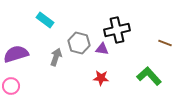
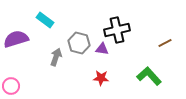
brown line: rotated 48 degrees counterclockwise
purple semicircle: moved 15 px up
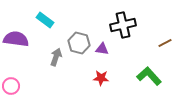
black cross: moved 6 px right, 5 px up
purple semicircle: rotated 25 degrees clockwise
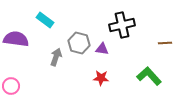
black cross: moved 1 px left
brown line: rotated 24 degrees clockwise
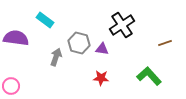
black cross: rotated 20 degrees counterclockwise
purple semicircle: moved 1 px up
brown line: rotated 16 degrees counterclockwise
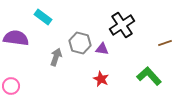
cyan rectangle: moved 2 px left, 3 px up
gray hexagon: moved 1 px right
red star: moved 1 px down; rotated 21 degrees clockwise
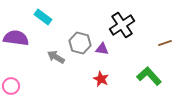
gray arrow: rotated 78 degrees counterclockwise
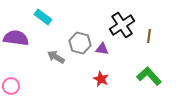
brown line: moved 16 px left, 7 px up; rotated 64 degrees counterclockwise
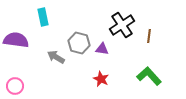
cyan rectangle: rotated 42 degrees clockwise
purple semicircle: moved 2 px down
gray hexagon: moved 1 px left
pink circle: moved 4 px right
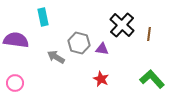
black cross: rotated 15 degrees counterclockwise
brown line: moved 2 px up
green L-shape: moved 3 px right, 3 px down
pink circle: moved 3 px up
